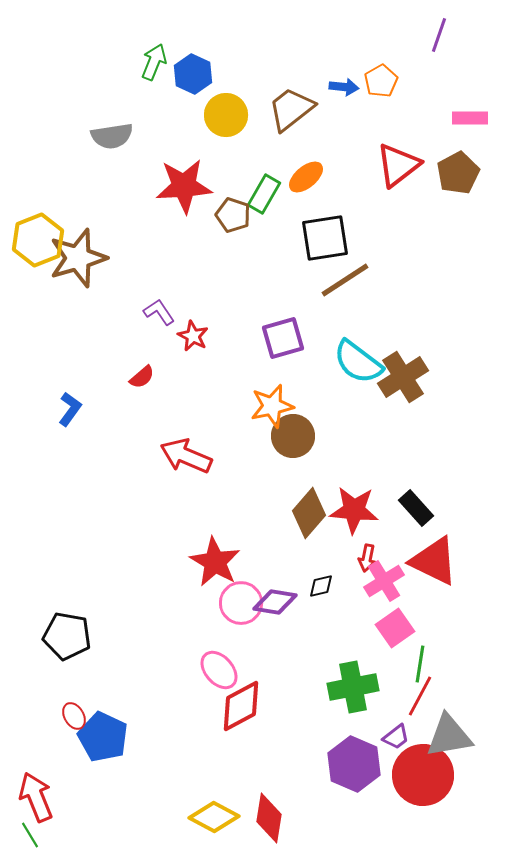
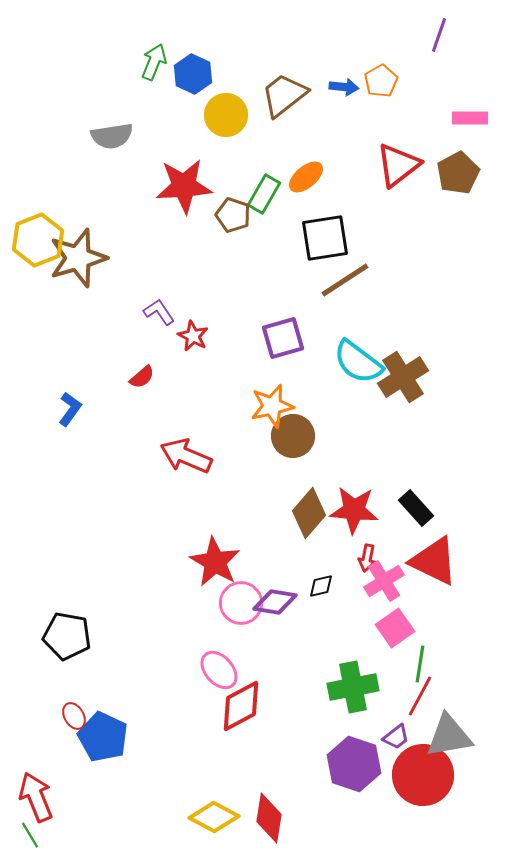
brown trapezoid at (291, 109): moved 7 px left, 14 px up
purple hexagon at (354, 764): rotated 4 degrees counterclockwise
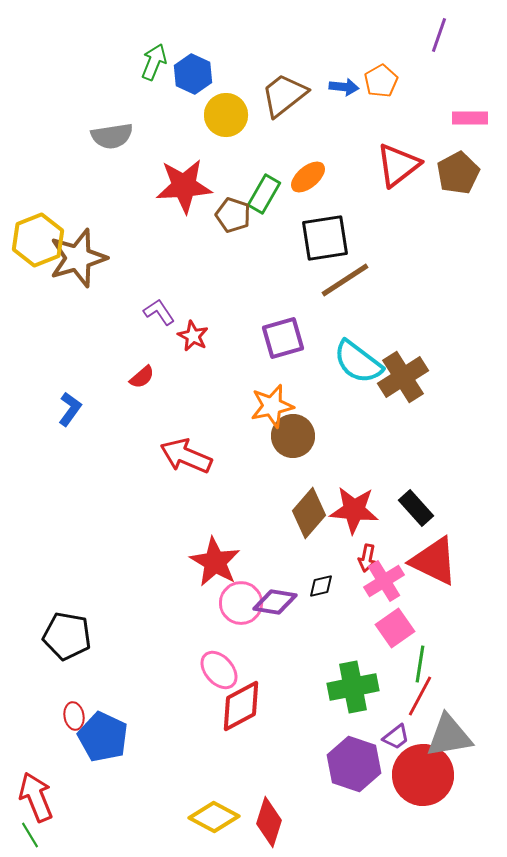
orange ellipse at (306, 177): moved 2 px right
red ellipse at (74, 716): rotated 20 degrees clockwise
red diamond at (269, 818): moved 4 px down; rotated 9 degrees clockwise
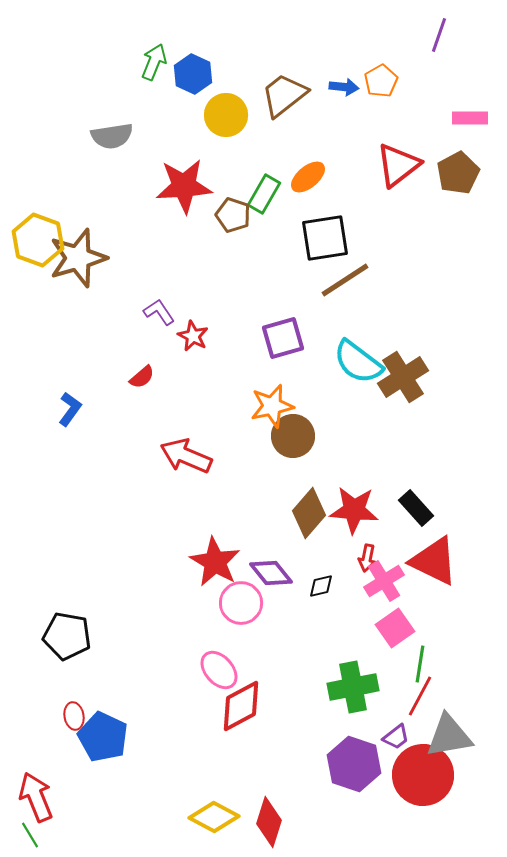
yellow hexagon at (38, 240): rotated 18 degrees counterclockwise
purple diamond at (275, 602): moved 4 px left, 29 px up; rotated 42 degrees clockwise
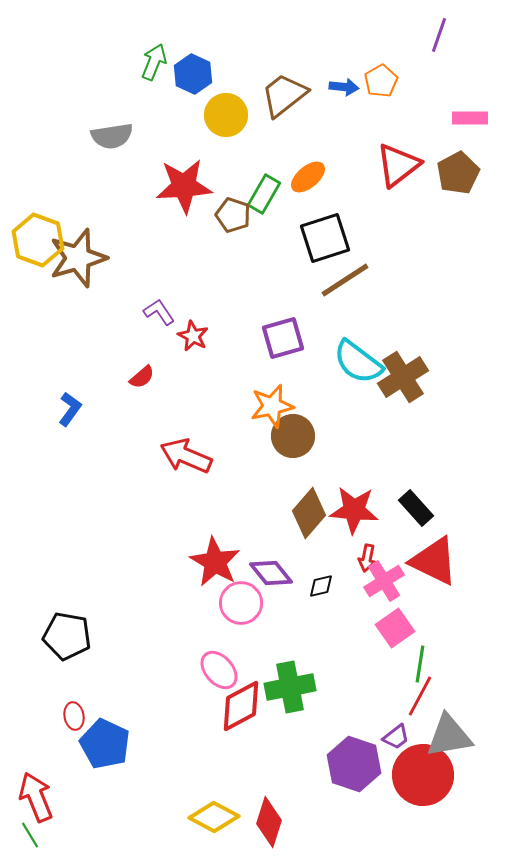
black square at (325, 238): rotated 9 degrees counterclockwise
green cross at (353, 687): moved 63 px left
blue pentagon at (103, 737): moved 2 px right, 7 px down
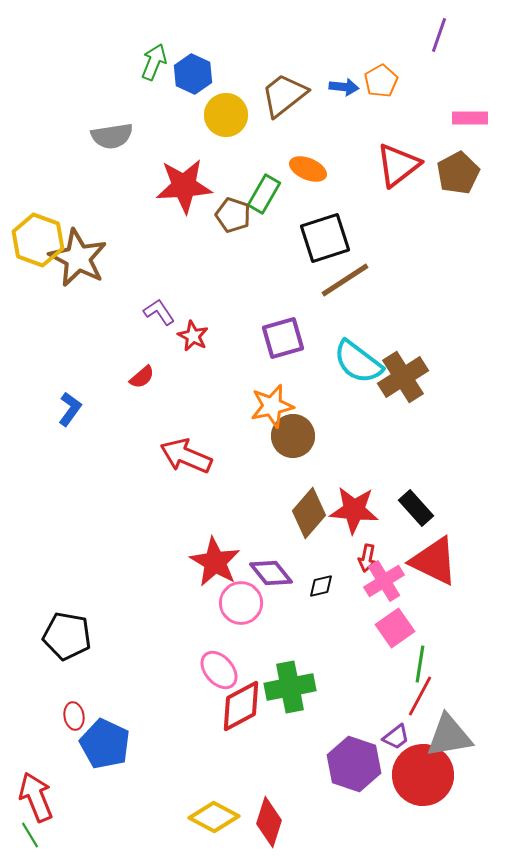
orange ellipse at (308, 177): moved 8 px up; rotated 63 degrees clockwise
brown star at (78, 258): rotated 28 degrees counterclockwise
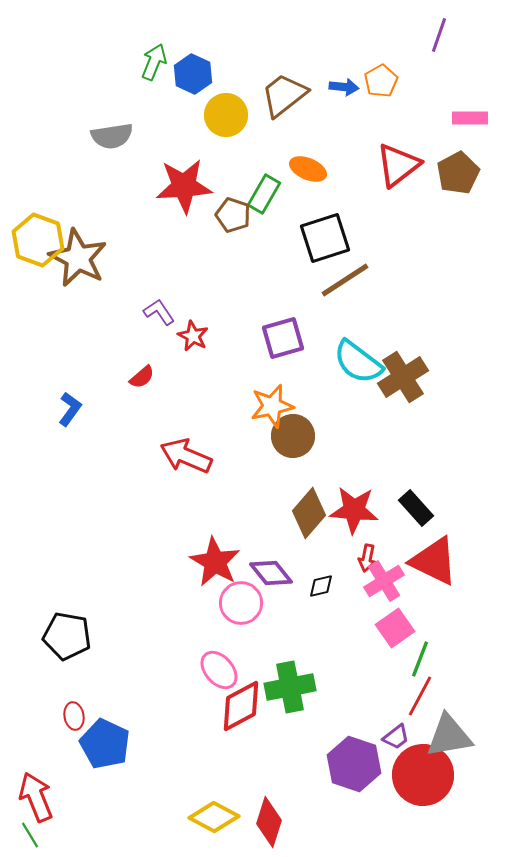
green line at (420, 664): moved 5 px up; rotated 12 degrees clockwise
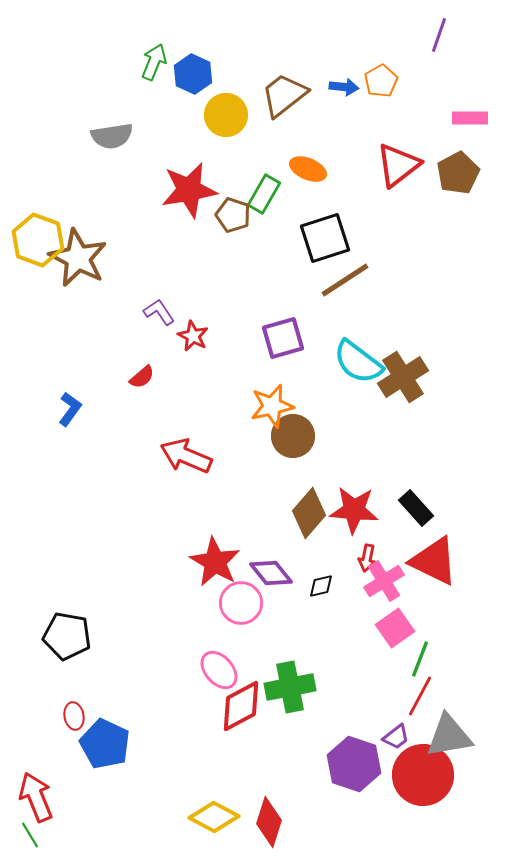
red star at (184, 186): moved 5 px right, 4 px down; rotated 6 degrees counterclockwise
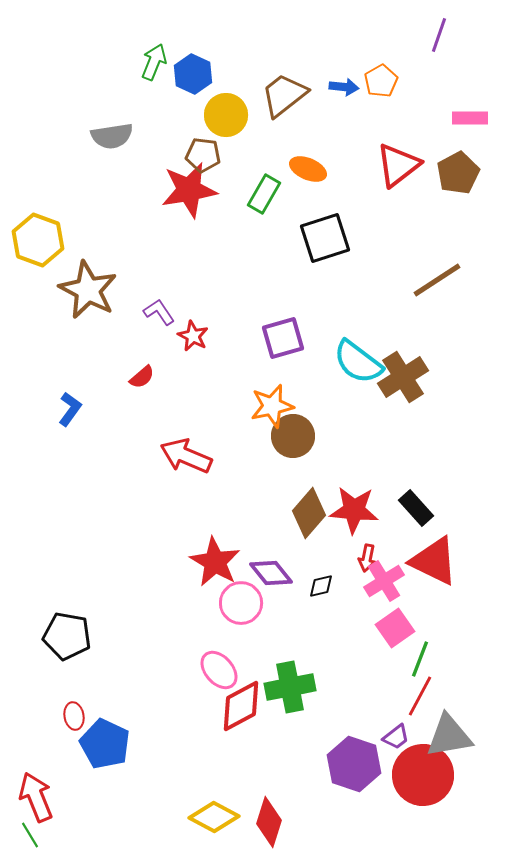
brown pentagon at (233, 215): moved 30 px left, 60 px up; rotated 12 degrees counterclockwise
brown star at (78, 258): moved 10 px right, 32 px down
brown line at (345, 280): moved 92 px right
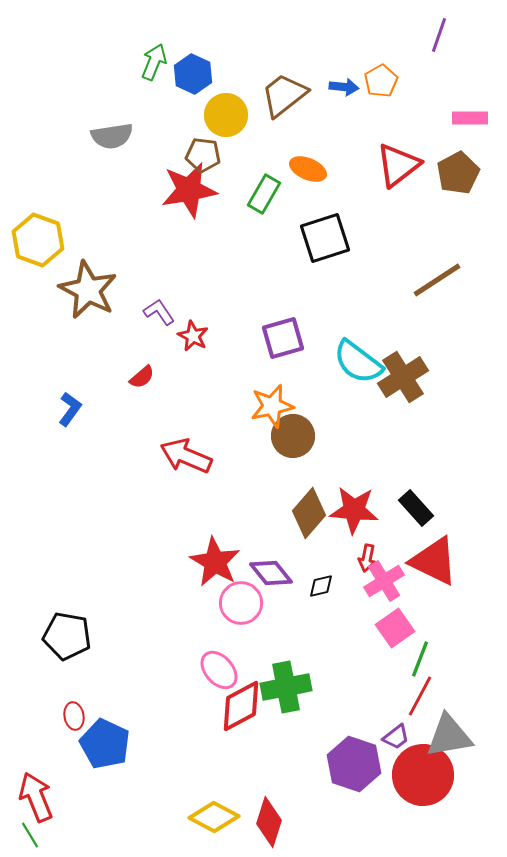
green cross at (290, 687): moved 4 px left
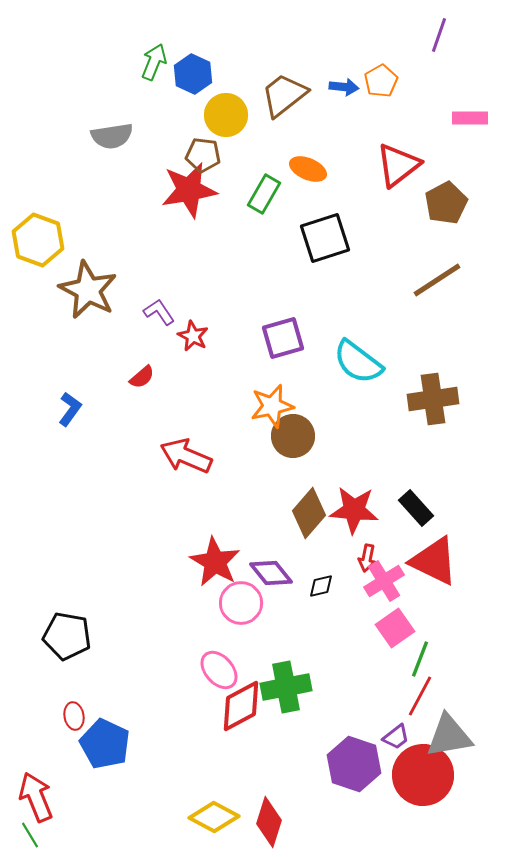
brown pentagon at (458, 173): moved 12 px left, 30 px down
brown cross at (403, 377): moved 30 px right, 22 px down; rotated 24 degrees clockwise
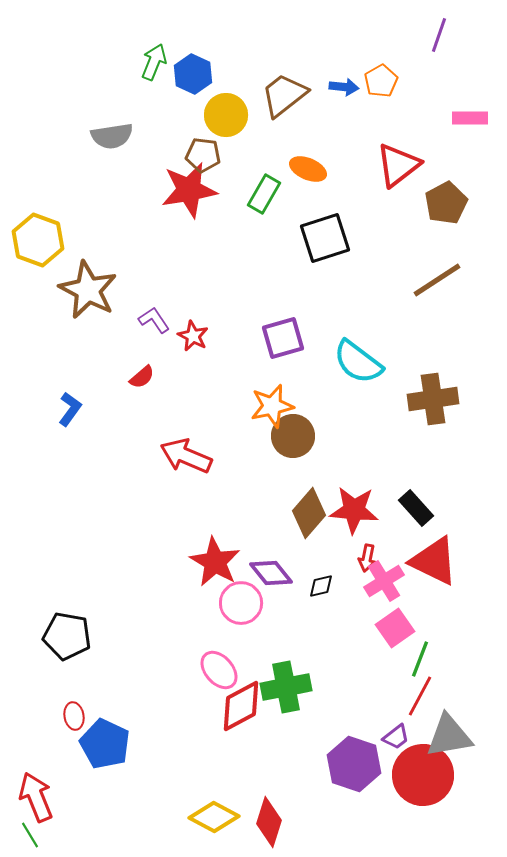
purple L-shape at (159, 312): moved 5 px left, 8 px down
